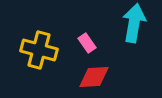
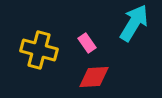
cyan arrow: rotated 21 degrees clockwise
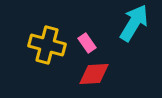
yellow cross: moved 8 px right, 5 px up
red diamond: moved 3 px up
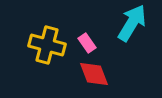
cyan arrow: moved 2 px left
red diamond: rotated 72 degrees clockwise
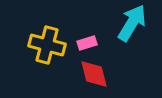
pink rectangle: rotated 72 degrees counterclockwise
red diamond: rotated 8 degrees clockwise
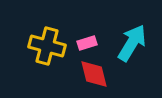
cyan arrow: moved 20 px down
yellow cross: moved 1 px down
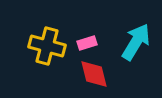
cyan arrow: moved 4 px right, 1 px up
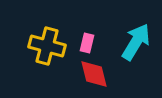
pink rectangle: rotated 60 degrees counterclockwise
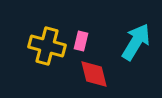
pink rectangle: moved 6 px left, 2 px up
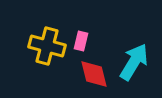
cyan arrow: moved 2 px left, 20 px down
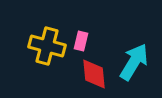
red diamond: rotated 8 degrees clockwise
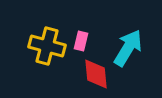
cyan arrow: moved 6 px left, 14 px up
red diamond: moved 2 px right
